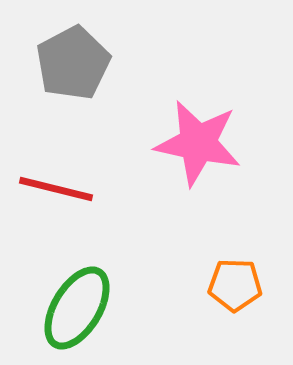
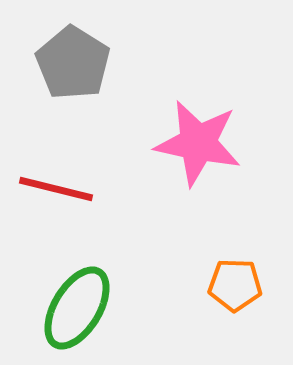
gray pentagon: rotated 12 degrees counterclockwise
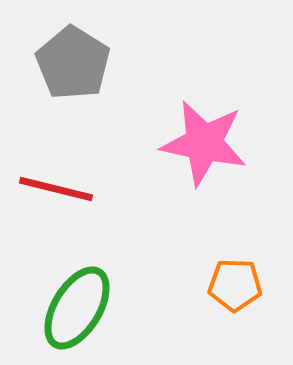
pink star: moved 6 px right
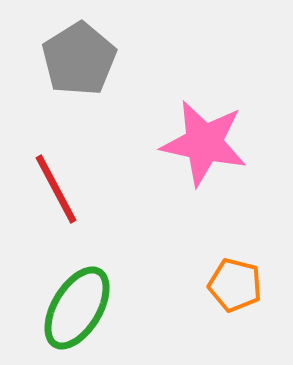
gray pentagon: moved 6 px right, 4 px up; rotated 8 degrees clockwise
red line: rotated 48 degrees clockwise
orange pentagon: rotated 12 degrees clockwise
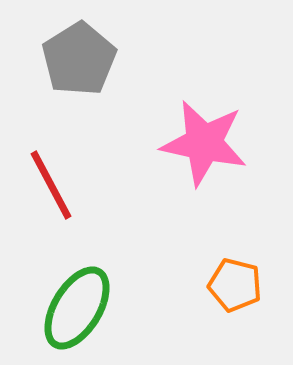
red line: moved 5 px left, 4 px up
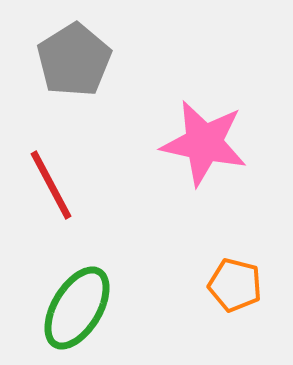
gray pentagon: moved 5 px left, 1 px down
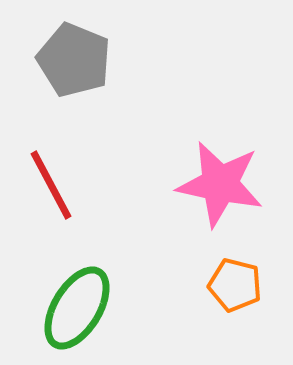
gray pentagon: rotated 18 degrees counterclockwise
pink star: moved 16 px right, 41 px down
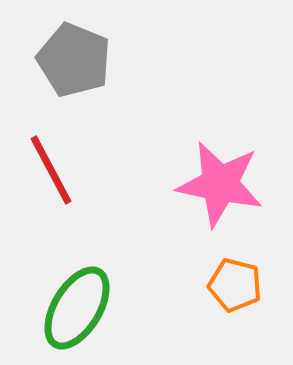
red line: moved 15 px up
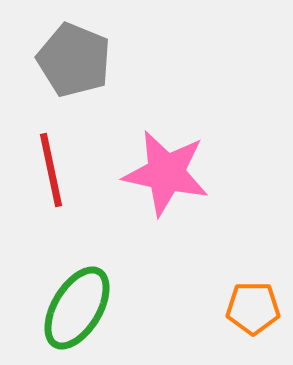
red line: rotated 16 degrees clockwise
pink star: moved 54 px left, 11 px up
orange pentagon: moved 18 px right, 23 px down; rotated 14 degrees counterclockwise
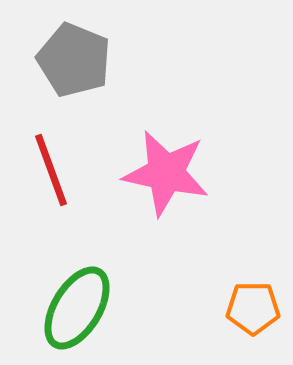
red line: rotated 8 degrees counterclockwise
